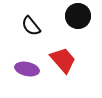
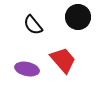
black circle: moved 1 px down
black semicircle: moved 2 px right, 1 px up
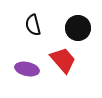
black circle: moved 11 px down
black semicircle: rotated 25 degrees clockwise
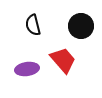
black circle: moved 3 px right, 2 px up
purple ellipse: rotated 20 degrees counterclockwise
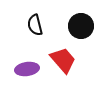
black semicircle: moved 2 px right
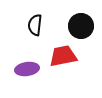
black semicircle: rotated 20 degrees clockwise
red trapezoid: moved 4 px up; rotated 60 degrees counterclockwise
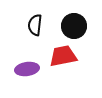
black circle: moved 7 px left
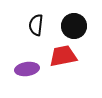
black semicircle: moved 1 px right
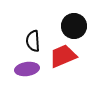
black semicircle: moved 3 px left, 16 px down; rotated 10 degrees counterclockwise
red trapezoid: rotated 12 degrees counterclockwise
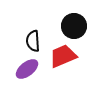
purple ellipse: rotated 30 degrees counterclockwise
